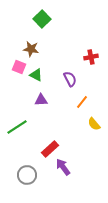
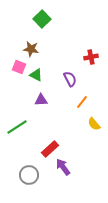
gray circle: moved 2 px right
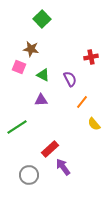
green triangle: moved 7 px right
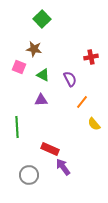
brown star: moved 3 px right
green line: rotated 60 degrees counterclockwise
red rectangle: rotated 66 degrees clockwise
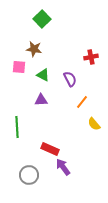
pink square: rotated 16 degrees counterclockwise
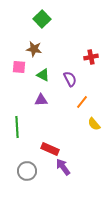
gray circle: moved 2 px left, 4 px up
